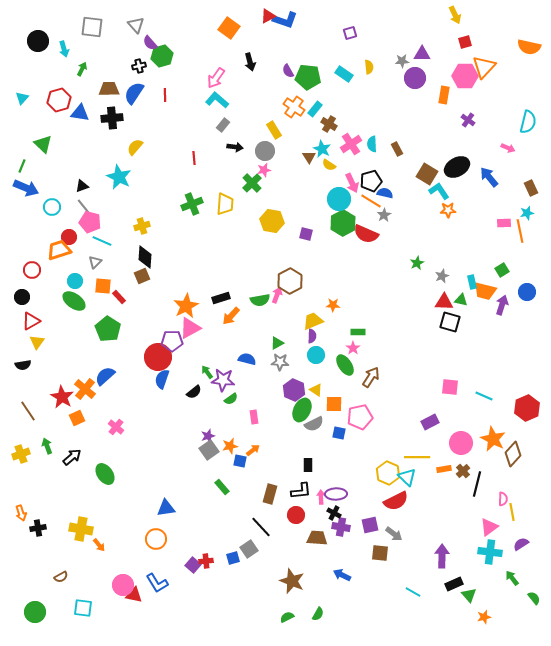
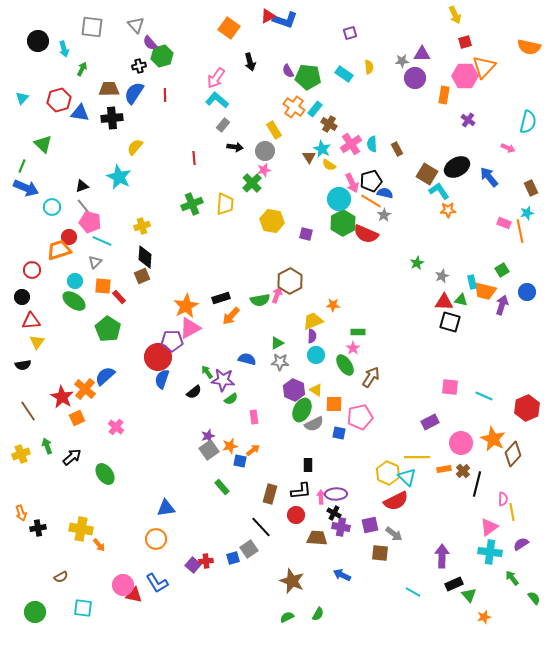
pink rectangle at (504, 223): rotated 24 degrees clockwise
red triangle at (31, 321): rotated 24 degrees clockwise
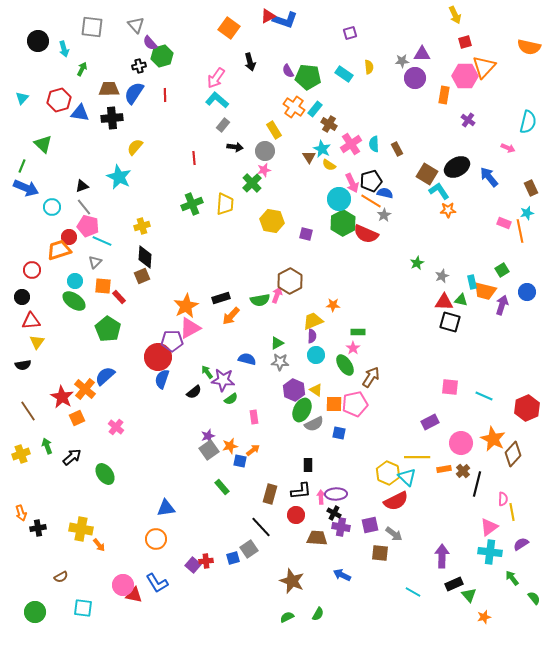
cyan semicircle at (372, 144): moved 2 px right
pink pentagon at (90, 222): moved 2 px left, 4 px down
pink pentagon at (360, 417): moved 5 px left, 13 px up
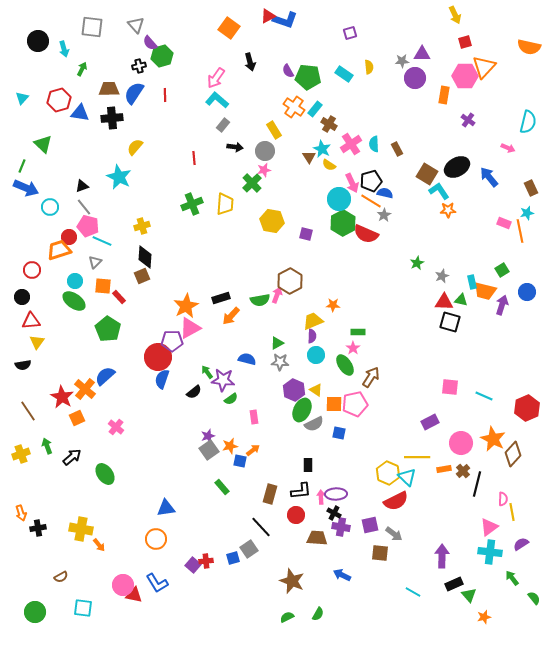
cyan circle at (52, 207): moved 2 px left
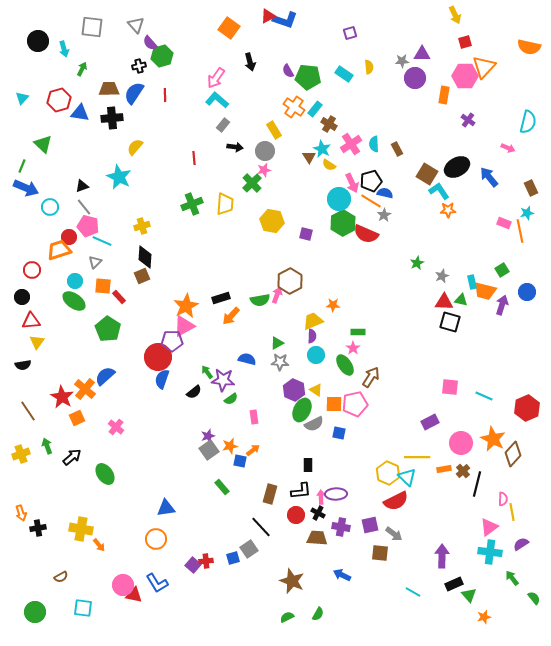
pink triangle at (190, 328): moved 6 px left, 2 px up
black cross at (334, 513): moved 16 px left
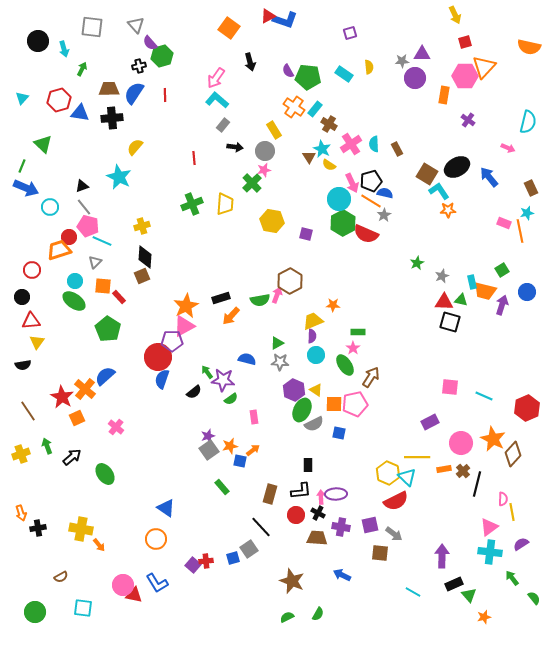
blue triangle at (166, 508): rotated 42 degrees clockwise
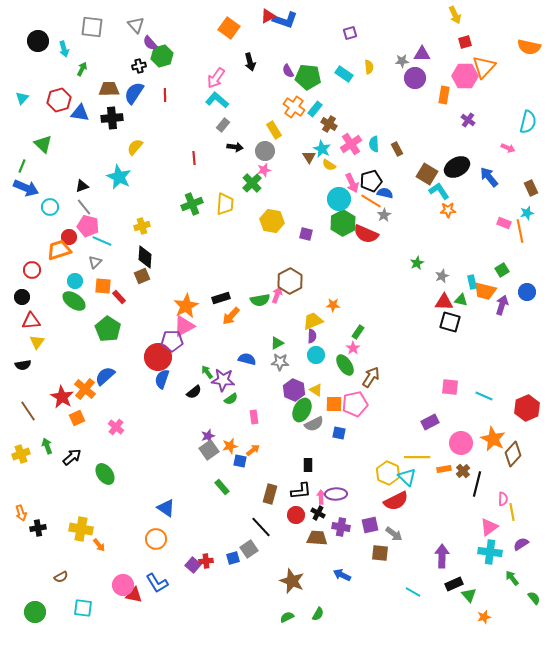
green rectangle at (358, 332): rotated 56 degrees counterclockwise
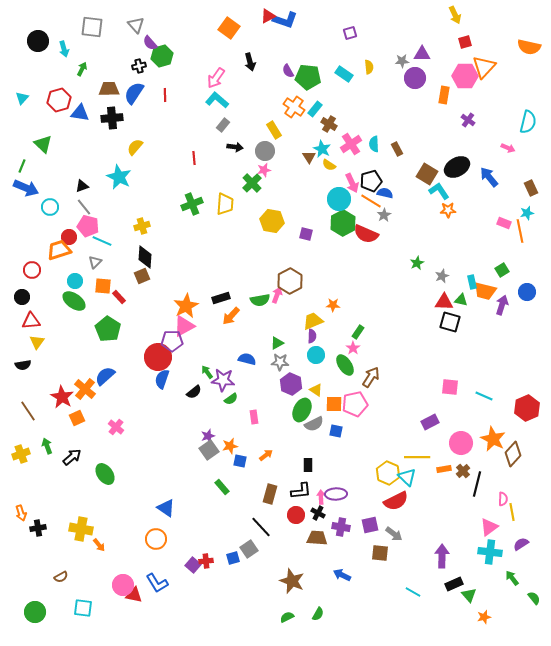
purple hexagon at (294, 390): moved 3 px left, 6 px up
blue square at (339, 433): moved 3 px left, 2 px up
orange arrow at (253, 450): moved 13 px right, 5 px down
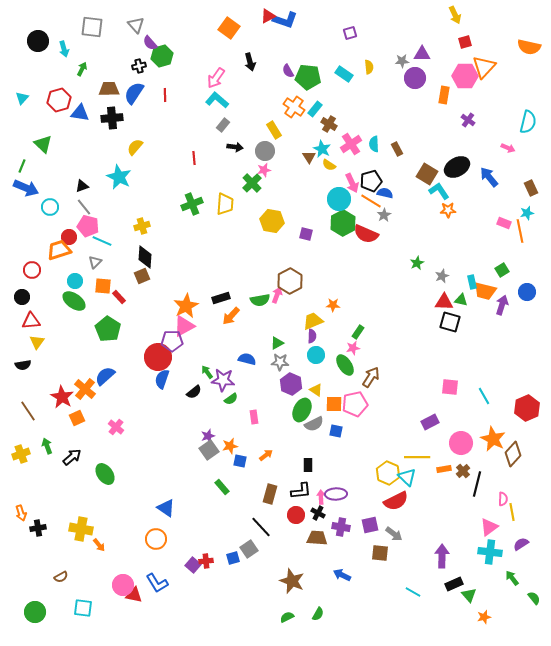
pink star at (353, 348): rotated 24 degrees clockwise
cyan line at (484, 396): rotated 36 degrees clockwise
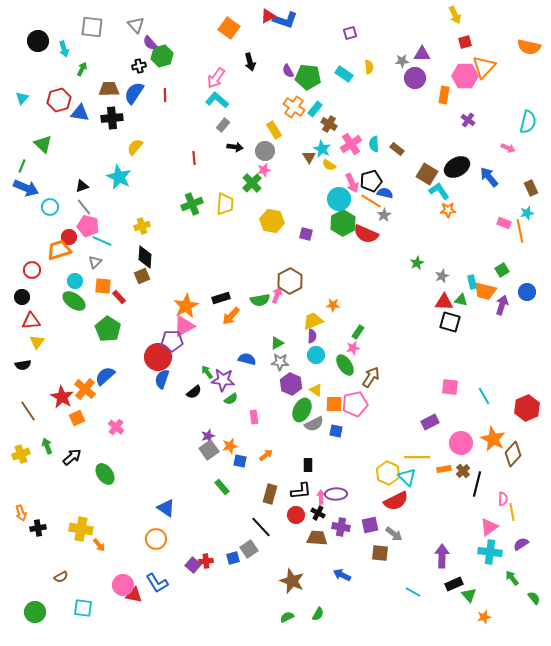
brown rectangle at (397, 149): rotated 24 degrees counterclockwise
